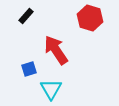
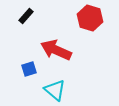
red arrow: rotated 32 degrees counterclockwise
cyan triangle: moved 4 px right, 1 px down; rotated 20 degrees counterclockwise
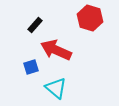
black rectangle: moved 9 px right, 9 px down
blue square: moved 2 px right, 2 px up
cyan triangle: moved 1 px right, 2 px up
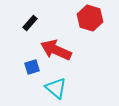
black rectangle: moved 5 px left, 2 px up
blue square: moved 1 px right
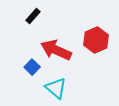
red hexagon: moved 6 px right, 22 px down; rotated 20 degrees clockwise
black rectangle: moved 3 px right, 7 px up
blue square: rotated 28 degrees counterclockwise
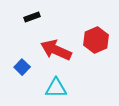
black rectangle: moved 1 px left, 1 px down; rotated 28 degrees clockwise
blue square: moved 10 px left
cyan triangle: rotated 40 degrees counterclockwise
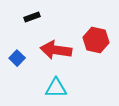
red hexagon: rotated 25 degrees counterclockwise
red arrow: rotated 16 degrees counterclockwise
blue square: moved 5 px left, 9 px up
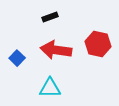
black rectangle: moved 18 px right
red hexagon: moved 2 px right, 4 px down
cyan triangle: moved 6 px left
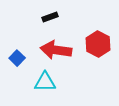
red hexagon: rotated 15 degrees clockwise
cyan triangle: moved 5 px left, 6 px up
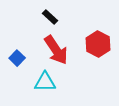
black rectangle: rotated 63 degrees clockwise
red arrow: rotated 132 degrees counterclockwise
